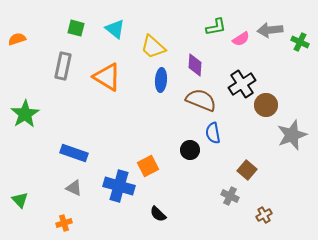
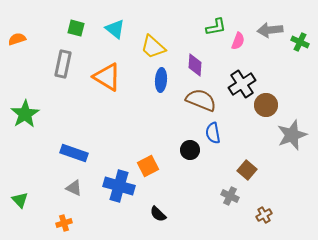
pink semicircle: moved 3 px left, 2 px down; rotated 36 degrees counterclockwise
gray rectangle: moved 2 px up
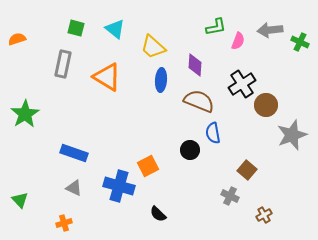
brown semicircle: moved 2 px left, 1 px down
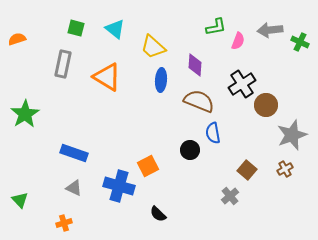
gray cross: rotated 24 degrees clockwise
brown cross: moved 21 px right, 46 px up
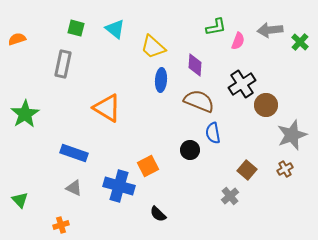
green cross: rotated 18 degrees clockwise
orange triangle: moved 31 px down
orange cross: moved 3 px left, 2 px down
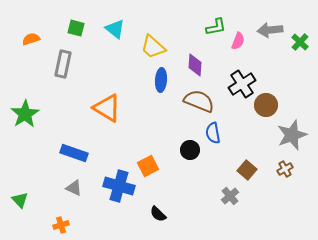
orange semicircle: moved 14 px right
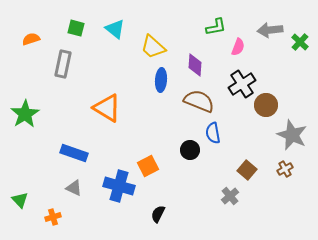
pink semicircle: moved 6 px down
gray star: rotated 28 degrees counterclockwise
black semicircle: rotated 72 degrees clockwise
orange cross: moved 8 px left, 8 px up
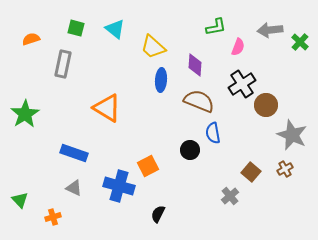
brown square: moved 4 px right, 2 px down
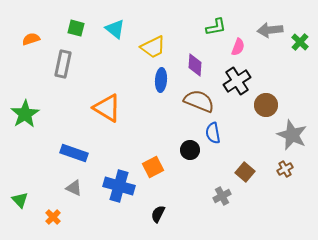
yellow trapezoid: rotated 68 degrees counterclockwise
black cross: moved 5 px left, 3 px up
orange square: moved 5 px right, 1 px down
brown square: moved 6 px left
gray cross: moved 8 px left; rotated 12 degrees clockwise
orange cross: rotated 28 degrees counterclockwise
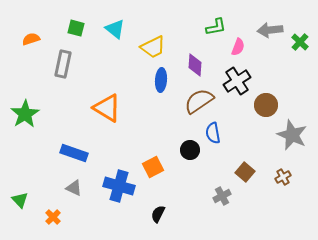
brown semicircle: rotated 56 degrees counterclockwise
brown cross: moved 2 px left, 8 px down
